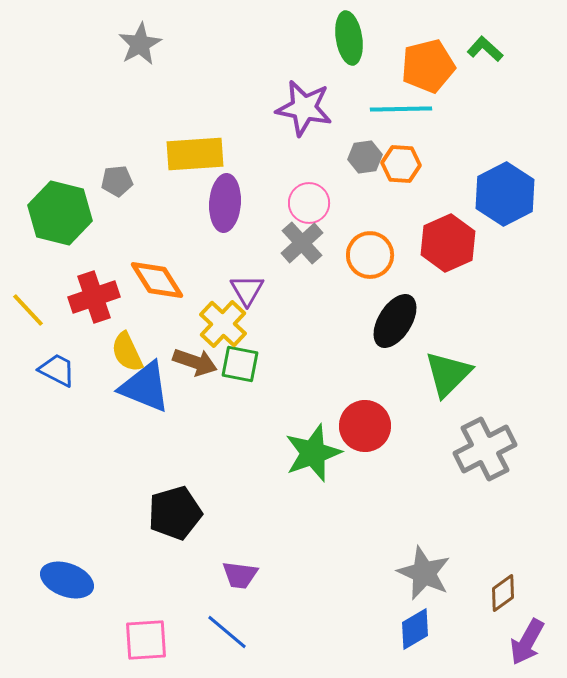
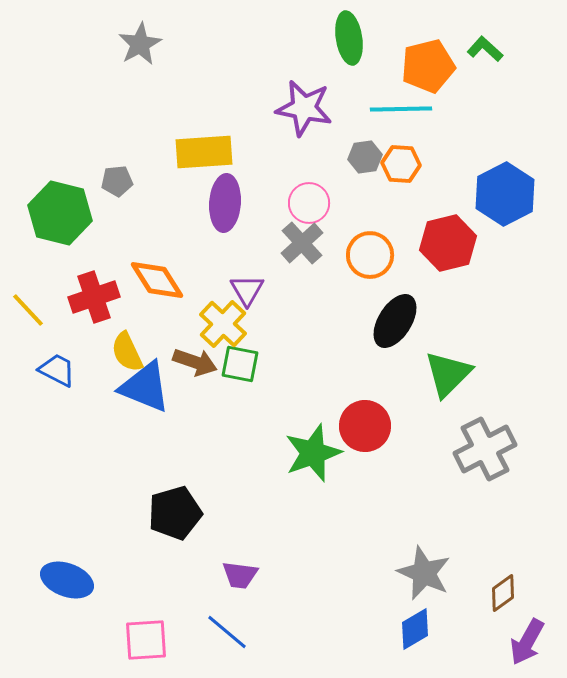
yellow rectangle at (195, 154): moved 9 px right, 2 px up
red hexagon at (448, 243): rotated 10 degrees clockwise
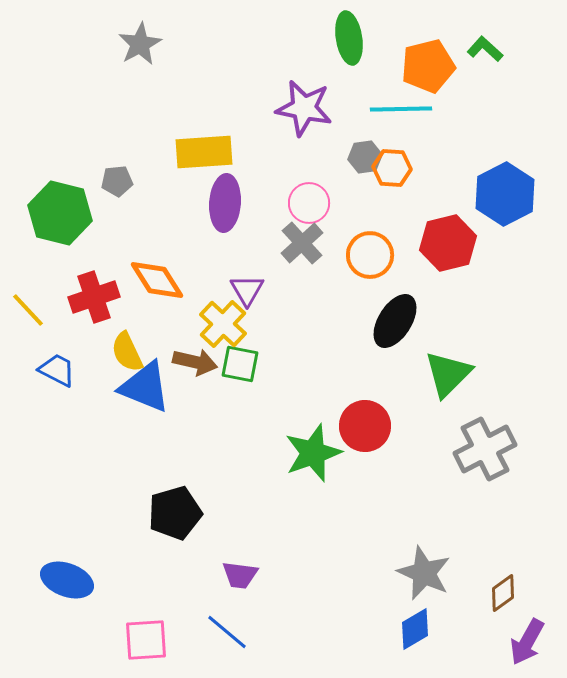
orange hexagon at (401, 164): moved 9 px left, 4 px down
brown arrow at (195, 362): rotated 6 degrees counterclockwise
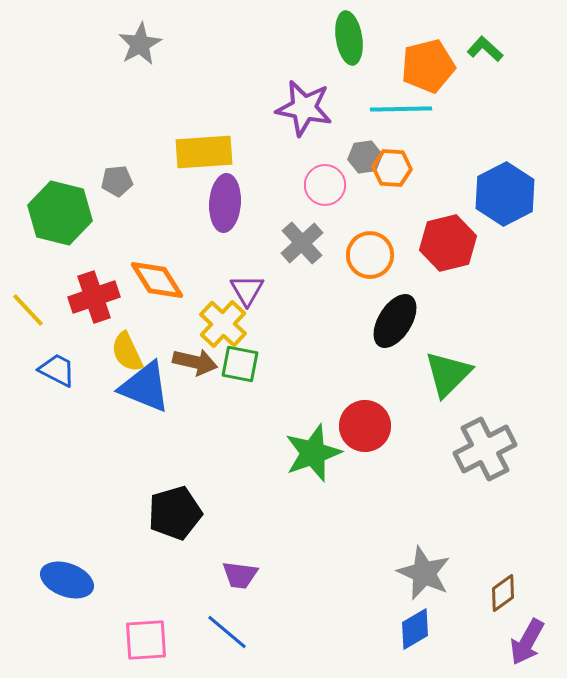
pink circle at (309, 203): moved 16 px right, 18 px up
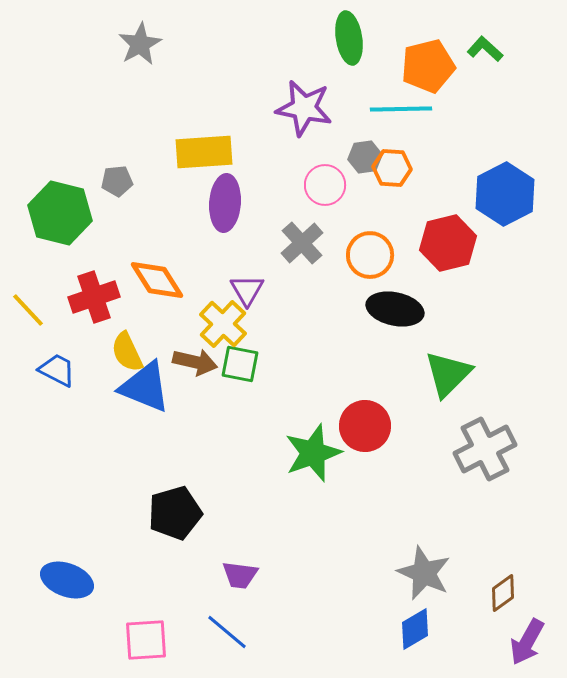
black ellipse at (395, 321): moved 12 px up; rotated 70 degrees clockwise
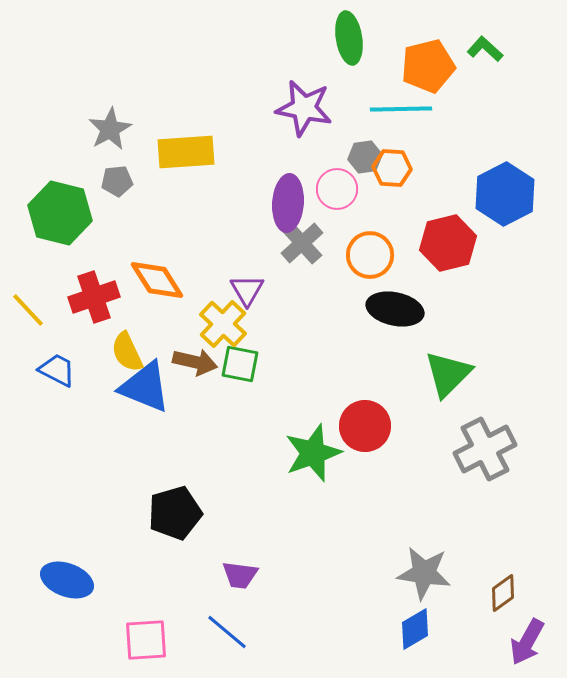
gray star at (140, 44): moved 30 px left, 85 px down
yellow rectangle at (204, 152): moved 18 px left
pink circle at (325, 185): moved 12 px right, 4 px down
purple ellipse at (225, 203): moved 63 px right
gray star at (424, 573): rotated 16 degrees counterclockwise
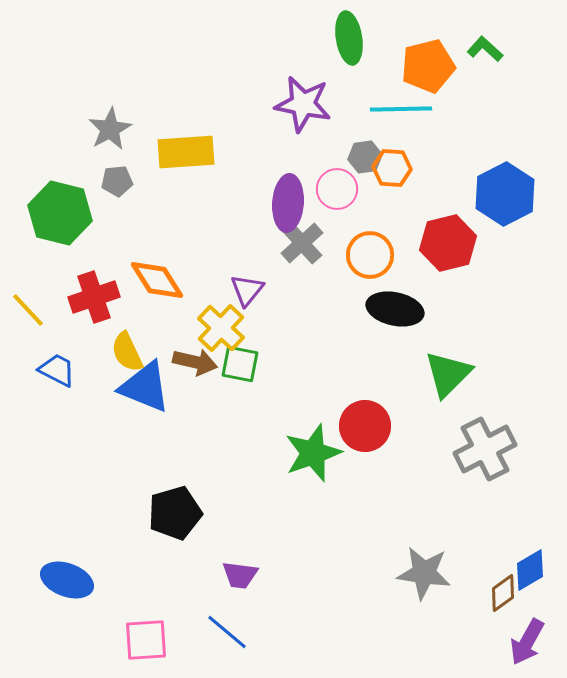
purple star at (304, 108): moved 1 px left, 4 px up
purple triangle at (247, 290): rotated 9 degrees clockwise
yellow cross at (223, 324): moved 2 px left, 4 px down
blue diamond at (415, 629): moved 115 px right, 59 px up
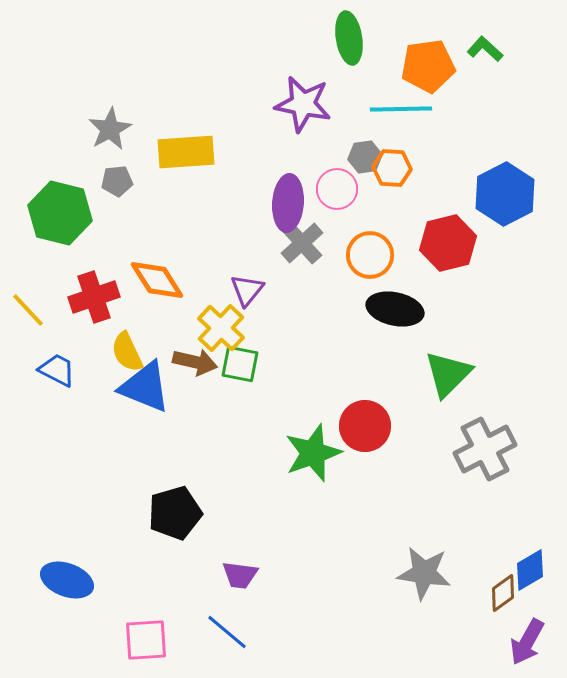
orange pentagon at (428, 66): rotated 6 degrees clockwise
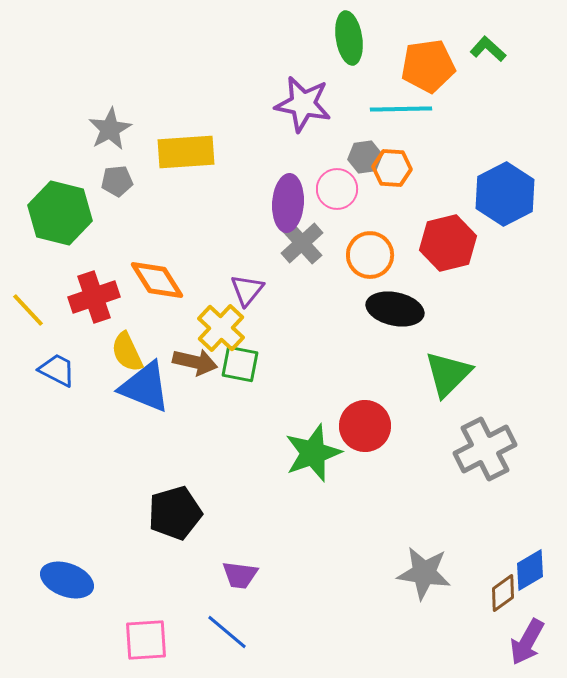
green L-shape at (485, 49): moved 3 px right
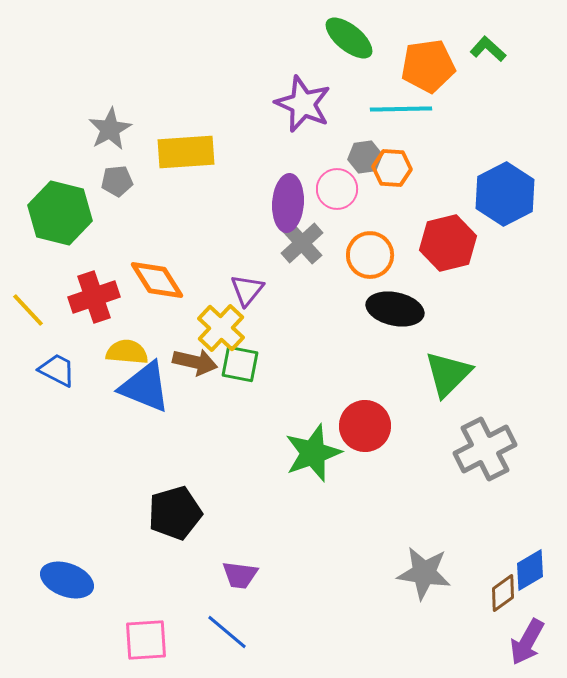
green ellipse at (349, 38): rotated 42 degrees counterclockwise
purple star at (303, 104): rotated 12 degrees clockwise
yellow semicircle at (127, 352): rotated 120 degrees clockwise
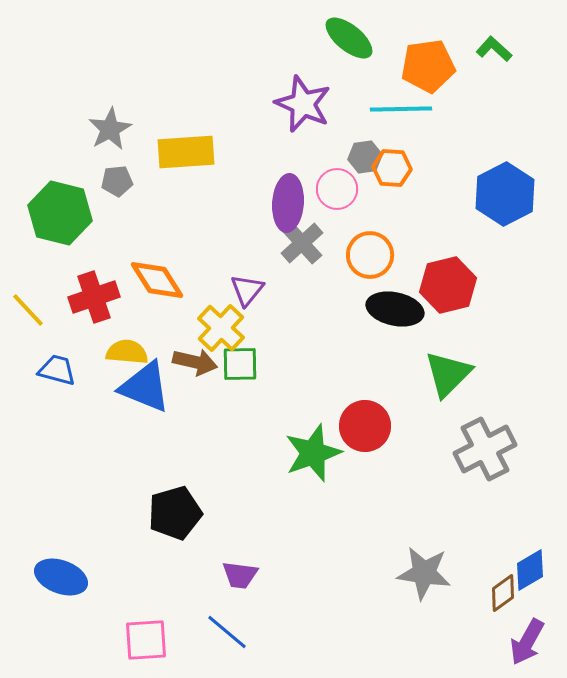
green L-shape at (488, 49): moved 6 px right
red hexagon at (448, 243): moved 42 px down
green square at (240, 364): rotated 12 degrees counterclockwise
blue trapezoid at (57, 370): rotated 12 degrees counterclockwise
blue ellipse at (67, 580): moved 6 px left, 3 px up
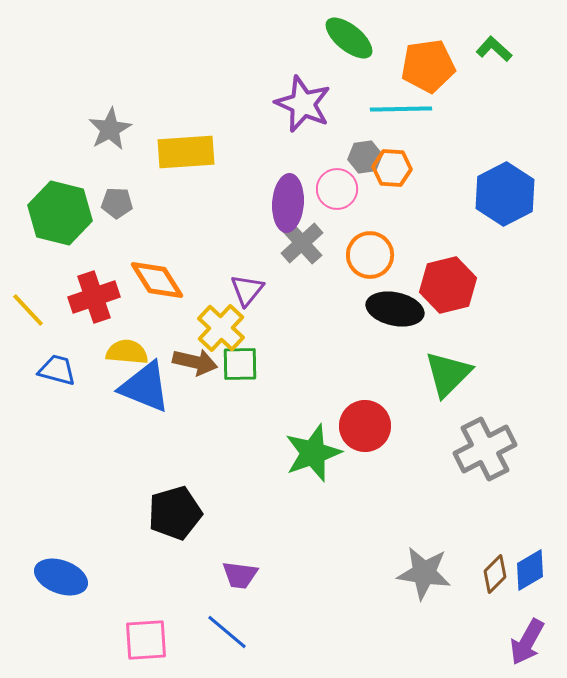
gray pentagon at (117, 181): moved 22 px down; rotated 8 degrees clockwise
brown diamond at (503, 593): moved 8 px left, 19 px up; rotated 9 degrees counterclockwise
